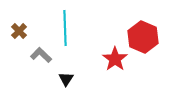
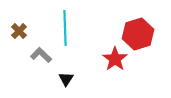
red hexagon: moved 5 px left, 3 px up; rotated 20 degrees clockwise
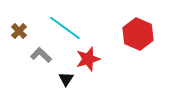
cyan line: rotated 52 degrees counterclockwise
red hexagon: rotated 20 degrees counterclockwise
red star: moved 27 px left; rotated 20 degrees clockwise
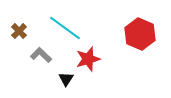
red hexagon: moved 2 px right
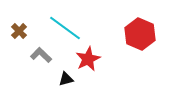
red star: rotated 10 degrees counterclockwise
black triangle: rotated 42 degrees clockwise
